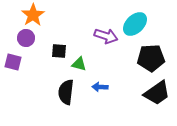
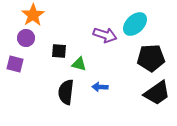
purple arrow: moved 1 px left, 1 px up
purple square: moved 2 px right, 2 px down
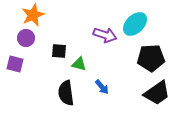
orange star: rotated 10 degrees clockwise
blue arrow: moved 2 px right; rotated 133 degrees counterclockwise
black semicircle: moved 1 px down; rotated 15 degrees counterclockwise
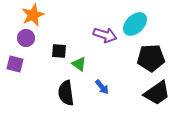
green triangle: rotated 21 degrees clockwise
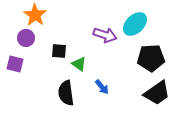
orange star: moved 2 px right; rotated 15 degrees counterclockwise
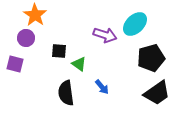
black pentagon: rotated 12 degrees counterclockwise
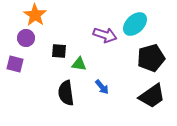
green triangle: rotated 28 degrees counterclockwise
black trapezoid: moved 5 px left, 3 px down
